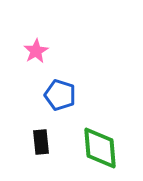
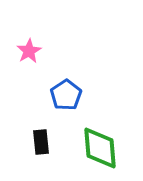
pink star: moved 7 px left
blue pentagon: moved 6 px right; rotated 20 degrees clockwise
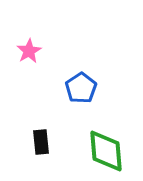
blue pentagon: moved 15 px right, 7 px up
green diamond: moved 6 px right, 3 px down
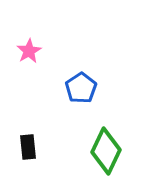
black rectangle: moved 13 px left, 5 px down
green diamond: rotated 30 degrees clockwise
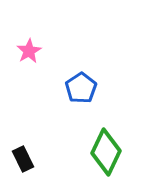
black rectangle: moved 5 px left, 12 px down; rotated 20 degrees counterclockwise
green diamond: moved 1 px down
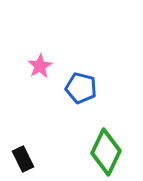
pink star: moved 11 px right, 15 px down
blue pentagon: rotated 24 degrees counterclockwise
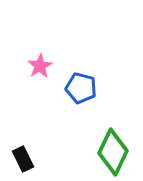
green diamond: moved 7 px right
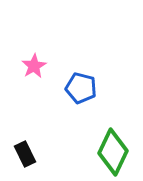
pink star: moved 6 px left
black rectangle: moved 2 px right, 5 px up
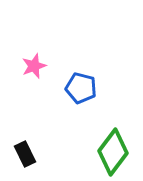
pink star: rotated 10 degrees clockwise
green diamond: rotated 12 degrees clockwise
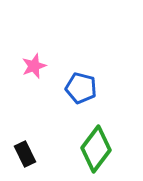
green diamond: moved 17 px left, 3 px up
